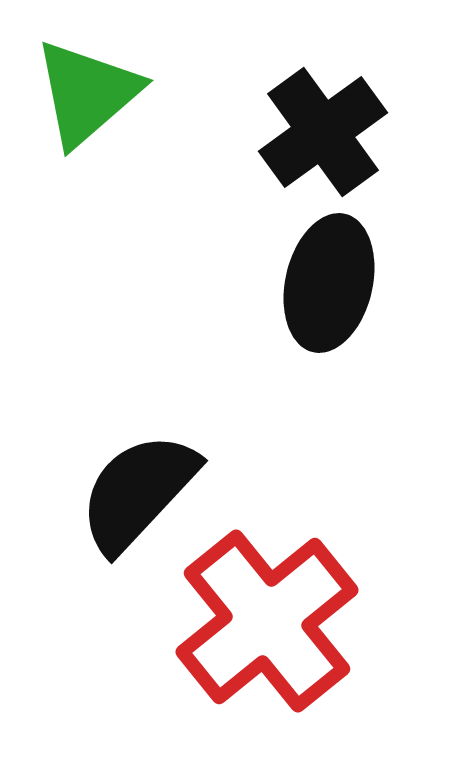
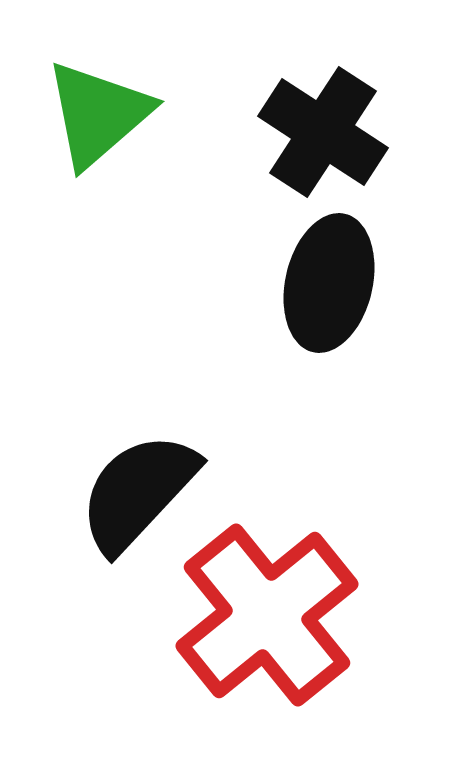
green triangle: moved 11 px right, 21 px down
black cross: rotated 21 degrees counterclockwise
red cross: moved 6 px up
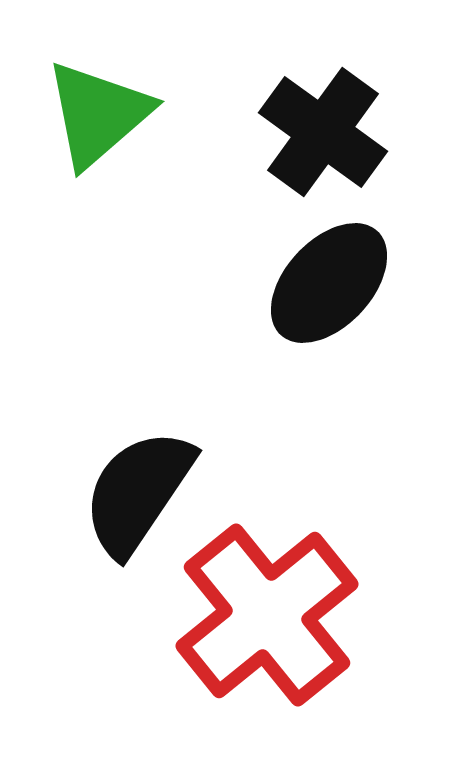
black cross: rotated 3 degrees clockwise
black ellipse: rotated 30 degrees clockwise
black semicircle: rotated 9 degrees counterclockwise
